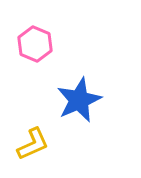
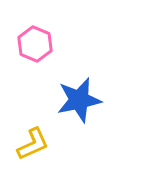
blue star: rotated 12 degrees clockwise
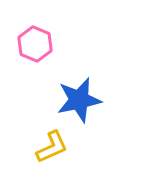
yellow L-shape: moved 19 px right, 3 px down
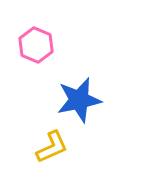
pink hexagon: moved 1 px right, 1 px down
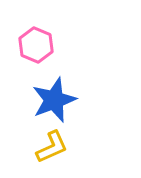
blue star: moved 25 px left; rotated 9 degrees counterclockwise
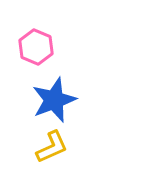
pink hexagon: moved 2 px down
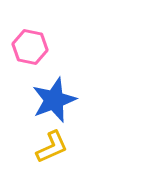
pink hexagon: moved 6 px left; rotated 12 degrees counterclockwise
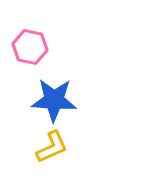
blue star: rotated 24 degrees clockwise
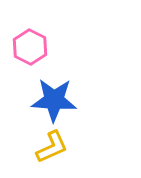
pink hexagon: rotated 16 degrees clockwise
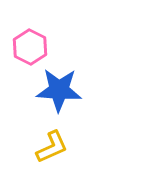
blue star: moved 5 px right, 10 px up
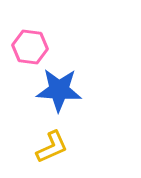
pink hexagon: rotated 20 degrees counterclockwise
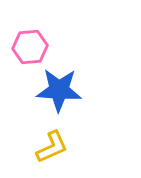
pink hexagon: rotated 12 degrees counterclockwise
